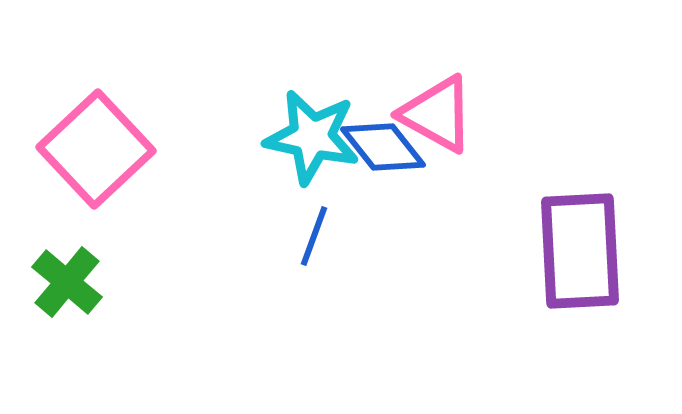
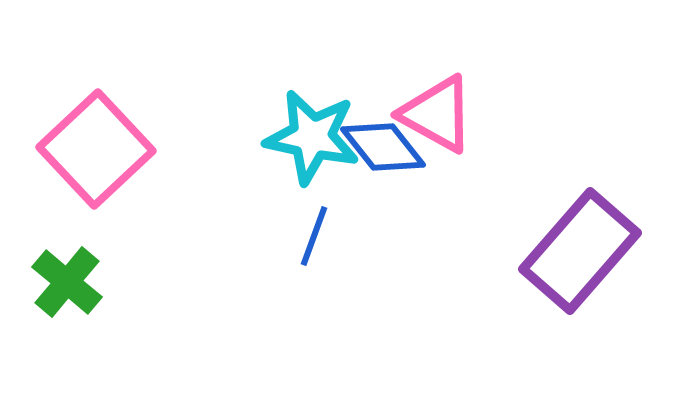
purple rectangle: rotated 44 degrees clockwise
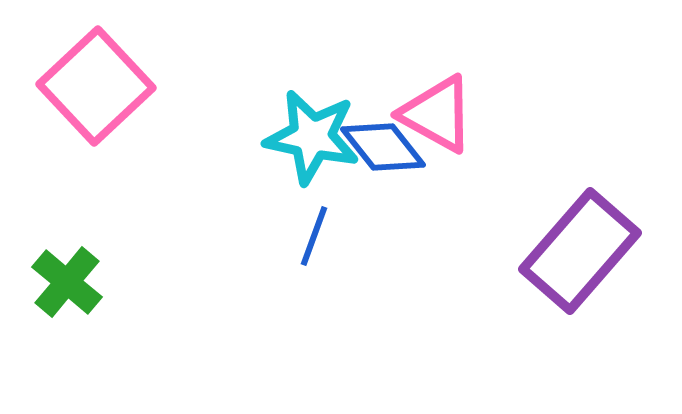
pink square: moved 63 px up
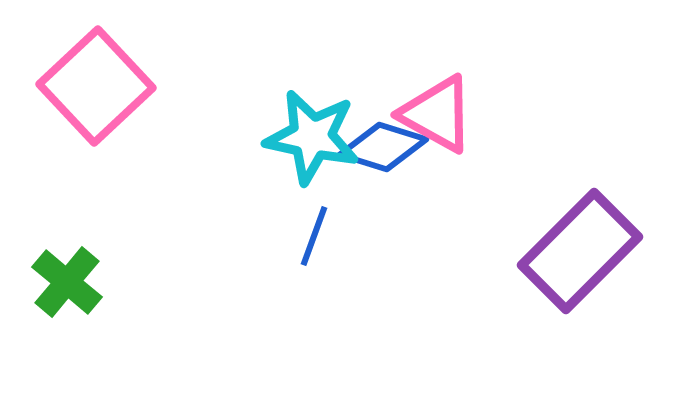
blue diamond: rotated 34 degrees counterclockwise
purple rectangle: rotated 4 degrees clockwise
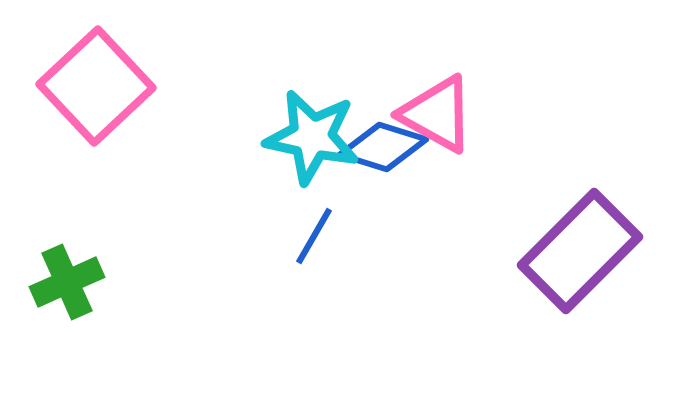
blue line: rotated 10 degrees clockwise
green cross: rotated 26 degrees clockwise
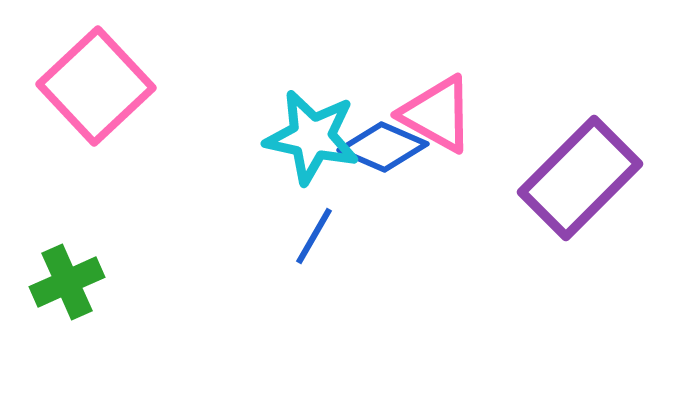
blue diamond: rotated 6 degrees clockwise
purple rectangle: moved 73 px up
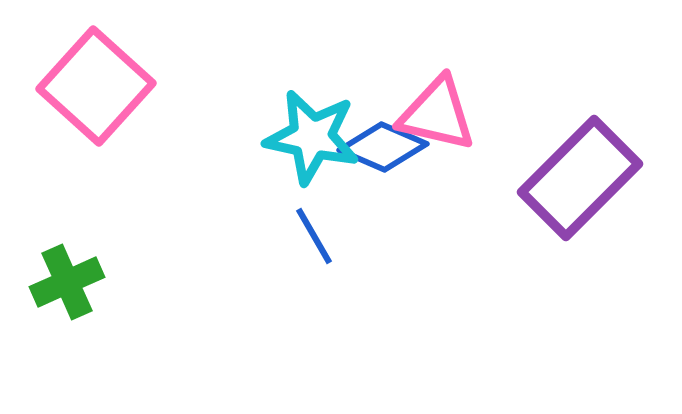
pink square: rotated 5 degrees counterclockwise
pink triangle: rotated 16 degrees counterclockwise
blue line: rotated 60 degrees counterclockwise
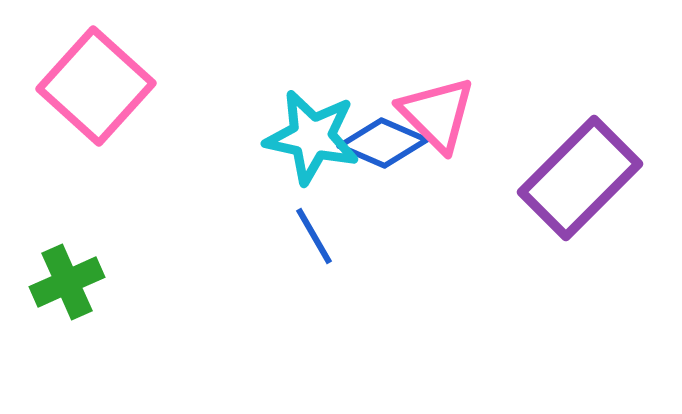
pink triangle: rotated 32 degrees clockwise
blue diamond: moved 4 px up
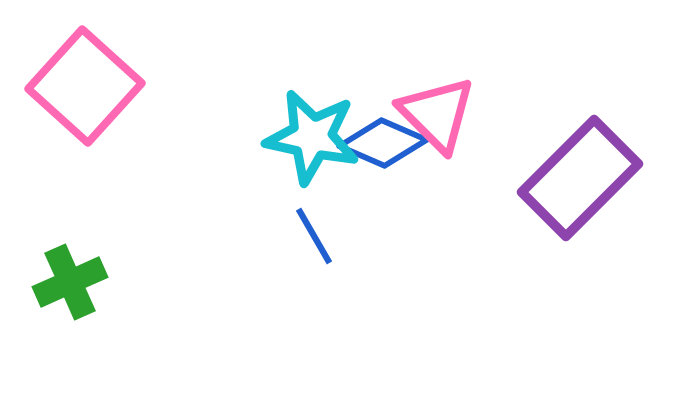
pink square: moved 11 px left
green cross: moved 3 px right
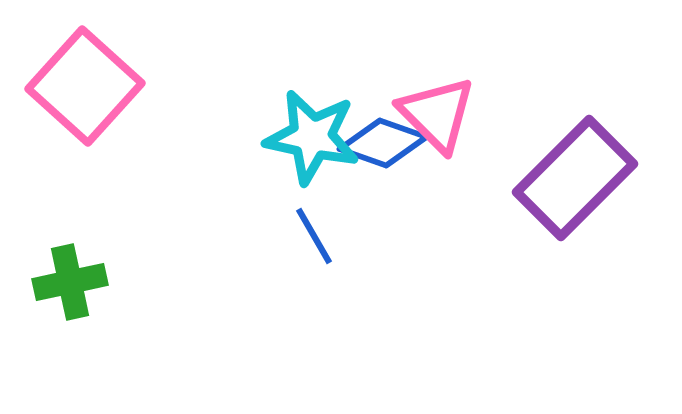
blue diamond: rotated 4 degrees counterclockwise
purple rectangle: moved 5 px left
green cross: rotated 12 degrees clockwise
